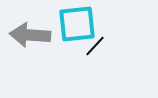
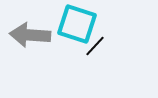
cyan square: rotated 24 degrees clockwise
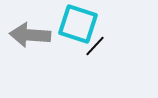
cyan square: moved 1 px right
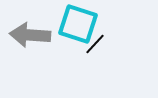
black line: moved 2 px up
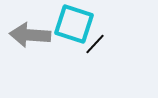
cyan square: moved 4 px left
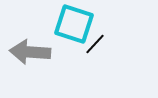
gray arrow: moved 17 px down
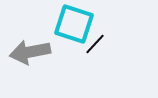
gray arrow: rotated 15 degrees counterclockwise
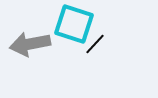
gray arrow: moved 8 px up
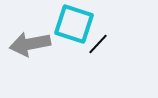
black line: moved 3 px right
